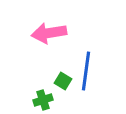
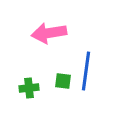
green square: rotated 24 degrees counterclockwise
green cross: moved 14 px left, 12 px up; rotated 12 degrees clockwise
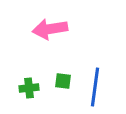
pink arrow: moved 1 px right, 4 px up
blue line: moved 9 px right, 16 px down
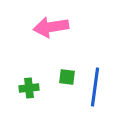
pink arrow: moved 1 px right, 2 px up
green square: moved 4 px right, 4 px up
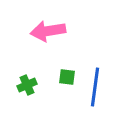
pink arrow: moved 3 px left, 4 px down
green cross: moved 2 px left, 3 px up; rotated 18 degrees counterclockwise
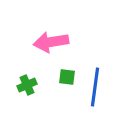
pink arrow: moved 3 px right, 11 px down
